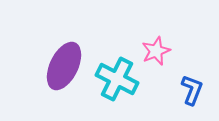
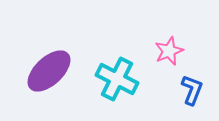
pink star: moved 13 px right
purple ellipse: moved 15 px left, 5 px down; rotated 21 degrees clockwise
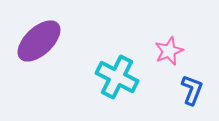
purple ellipse: moved 10 px left, 30 px up
cyan cross: moved 2 px up
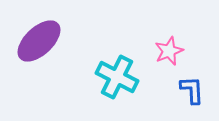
blue L-shape: rotated 24 degrees counterclockwise
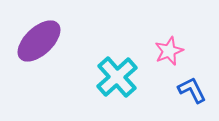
cyan cross: rotated 21 degrees clockwise
blue L-shape: rotated 24 degrees counterclockwise
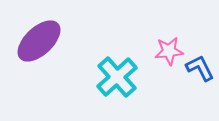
pink star: rotated 16 degrees clockwise
blue L-shape: moved 8 px right, 22 px up
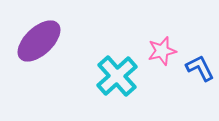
pink star: moved 7 px left; rotated 8 degrees counterclockwise
cyan cross: moved 1 px up
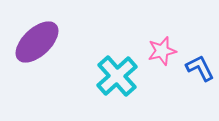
purple ellipse: moved 2 px left, 1 px down
